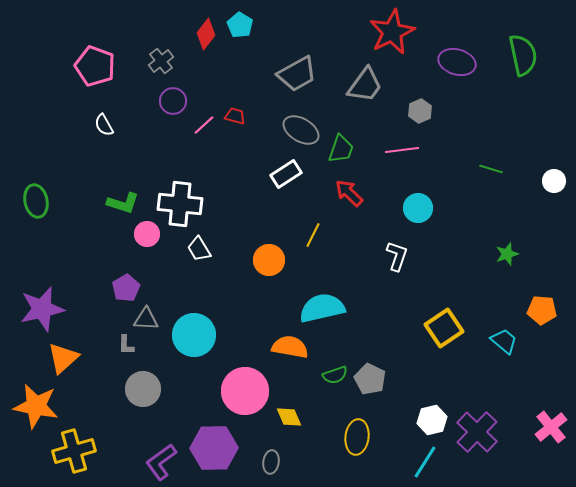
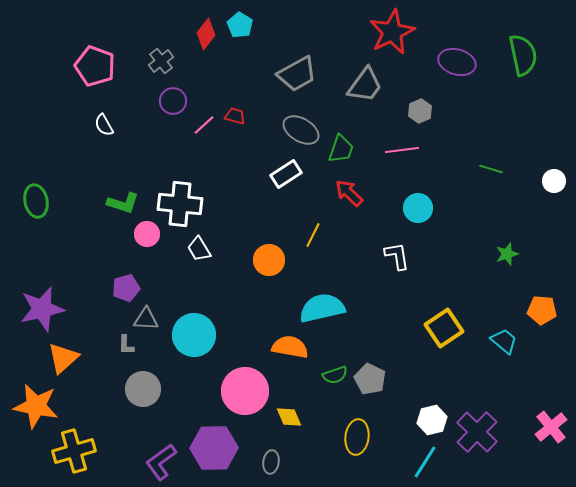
white L-shape at (397, 256): rotated 28 degrees counterclockwise
purple pentagon at (126, 288): rotated 16 degrees clockwise
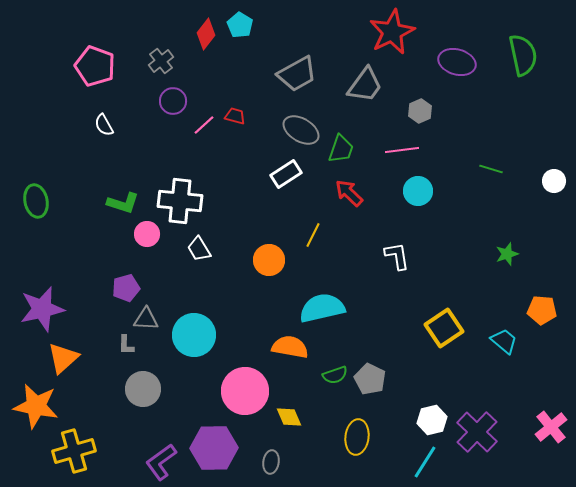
white cross at (180, 204): moved 3 px up
cyan circle at (418, 208): moved 17 px up
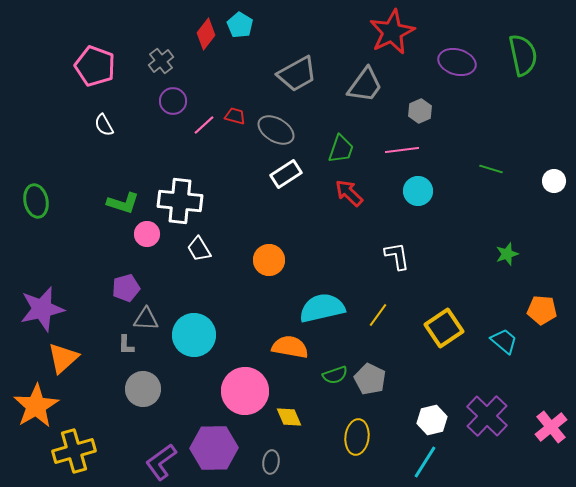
gray ellipse at (301, 130): moved 25 px left
yellow line at (313, 235): moved 65 px right, 80 px down; rotated 10 degrees clockwise
orange star at (36, 406): rotated 30 degrees clockwise
purple cross at (477, 432): moved 10 px right, 16 px up
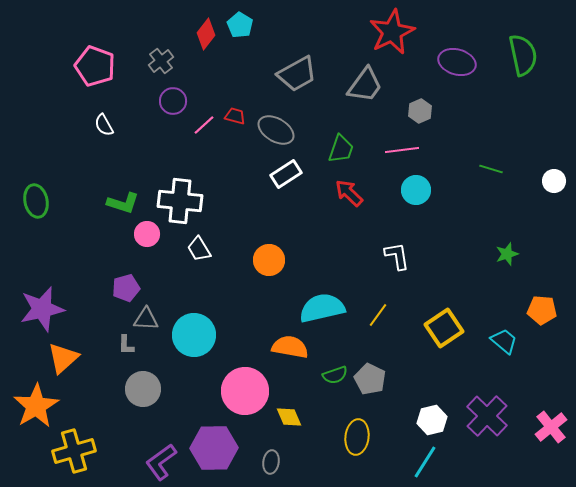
cyan circle at (418, 191): moved 2 px left, 1 px up
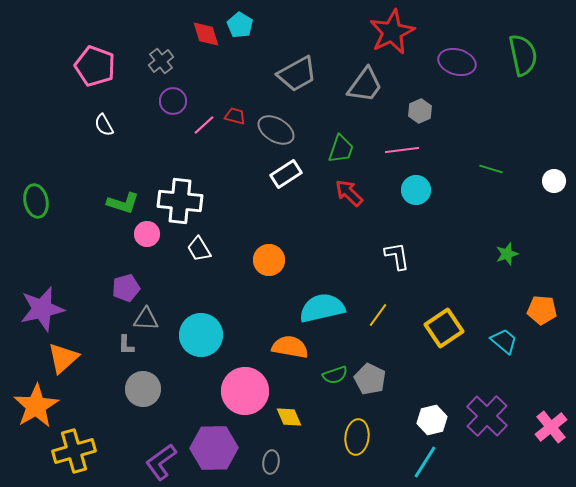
red diamond at (206, 34): rotated 56 degrees counterclockwise
cyan circle at (194, 335): moved 7 px right
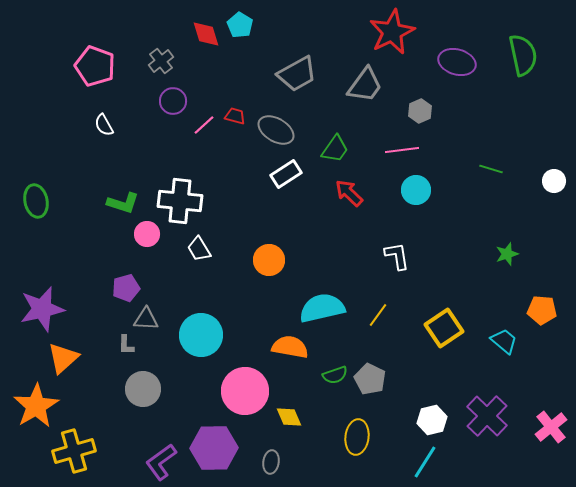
green trapezoid at (341, 149): moved 6 px left; rotated 16 degrees clockwise
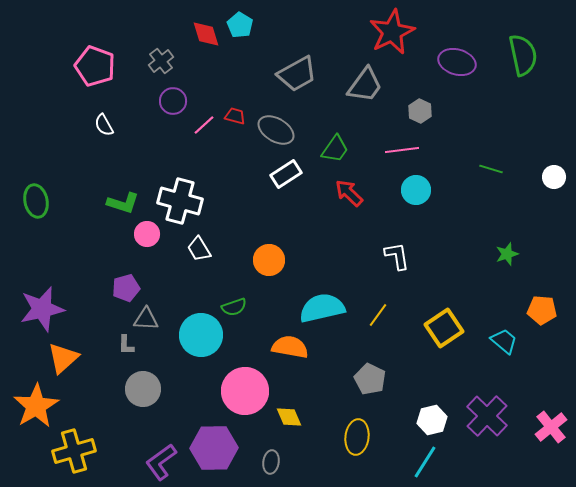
gray hexagon at (420, 111): rotated 10 degrees counterclockwise
white circle at (554, 181): moved 4 px up
white cross at (180, 201): rotated 9 degrees clockwise
green semicircle at (335, 375): moved 101 px left, 68 px up
